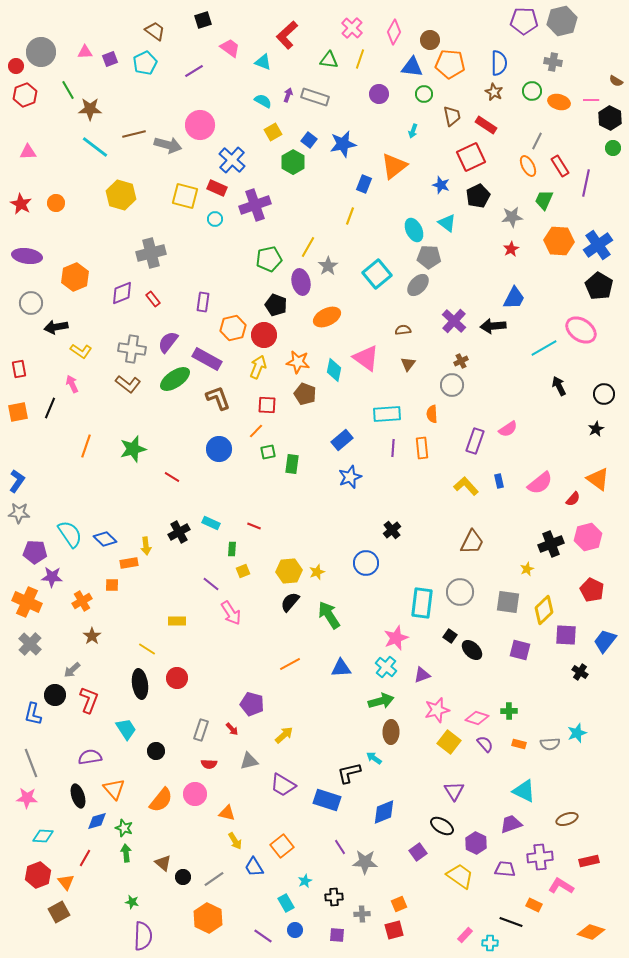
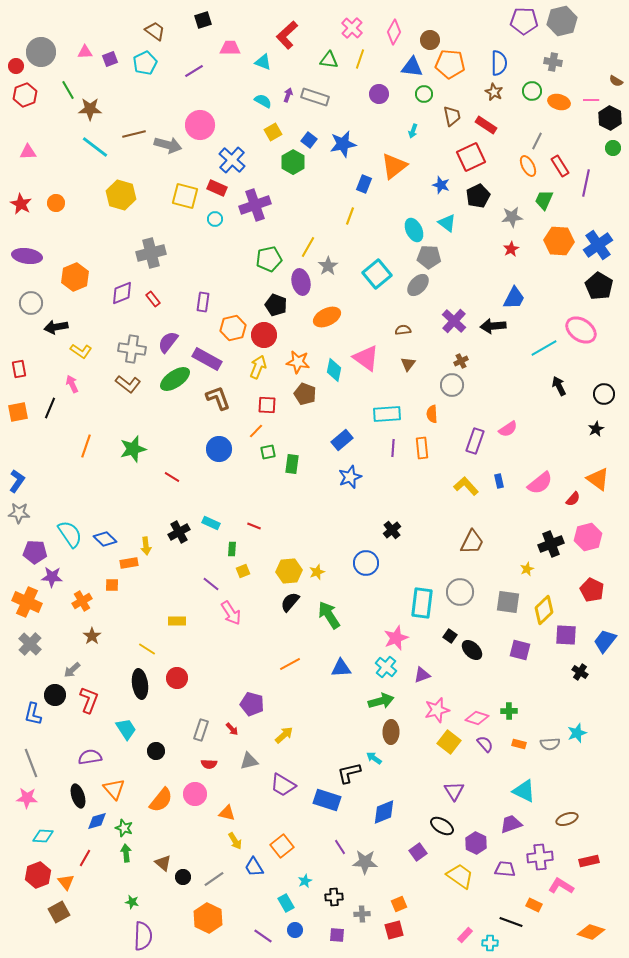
pink trapezoid at (230, 48): rotated 35 degrees counterclockwise
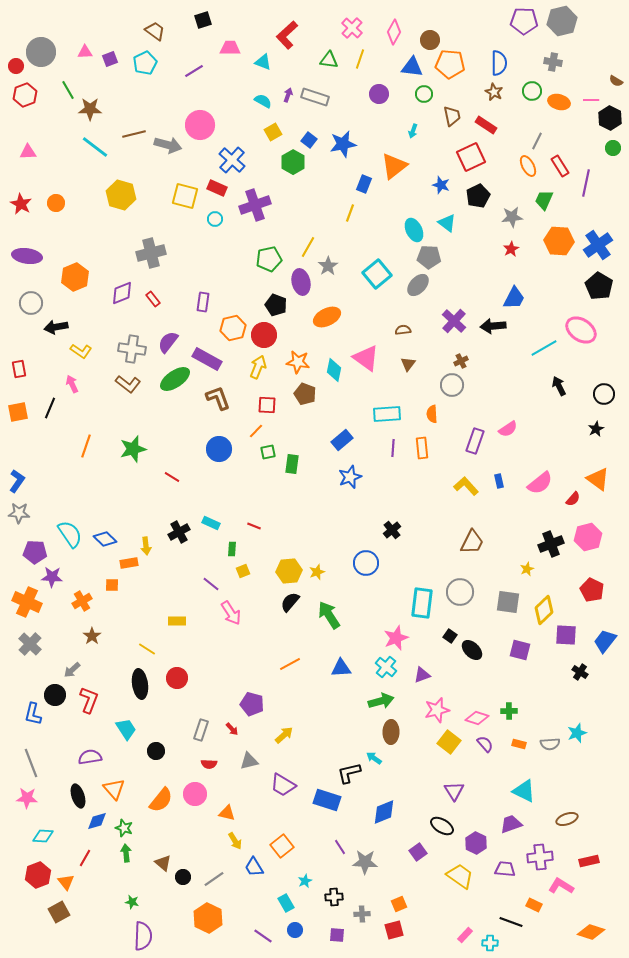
yellow line at (350, 216): moved 3 px up
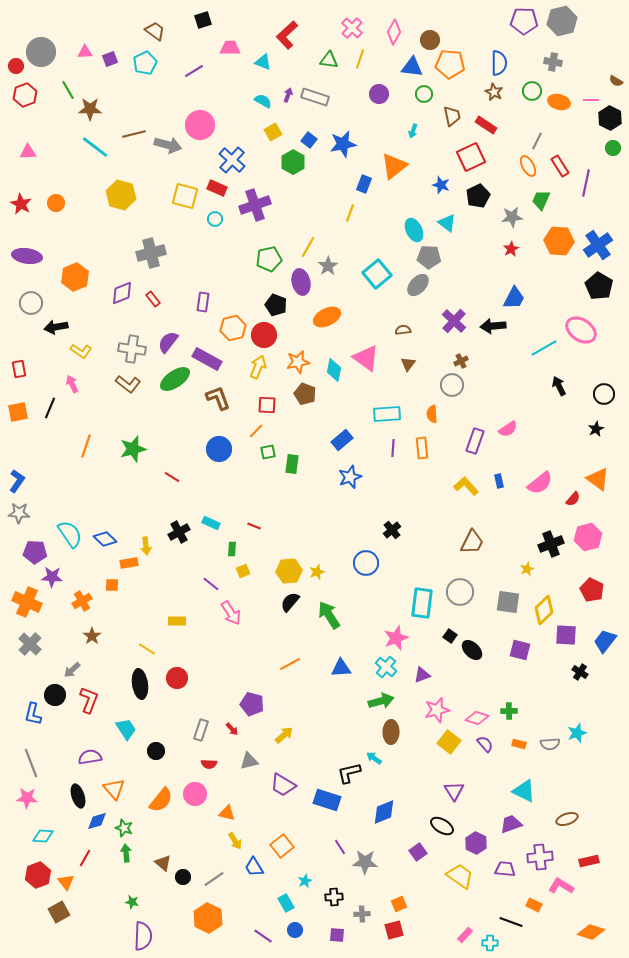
green trapezoid at (544, 200): moved 3 px left
orange star at (298, 362): rotated 20 degrees counterclockwise
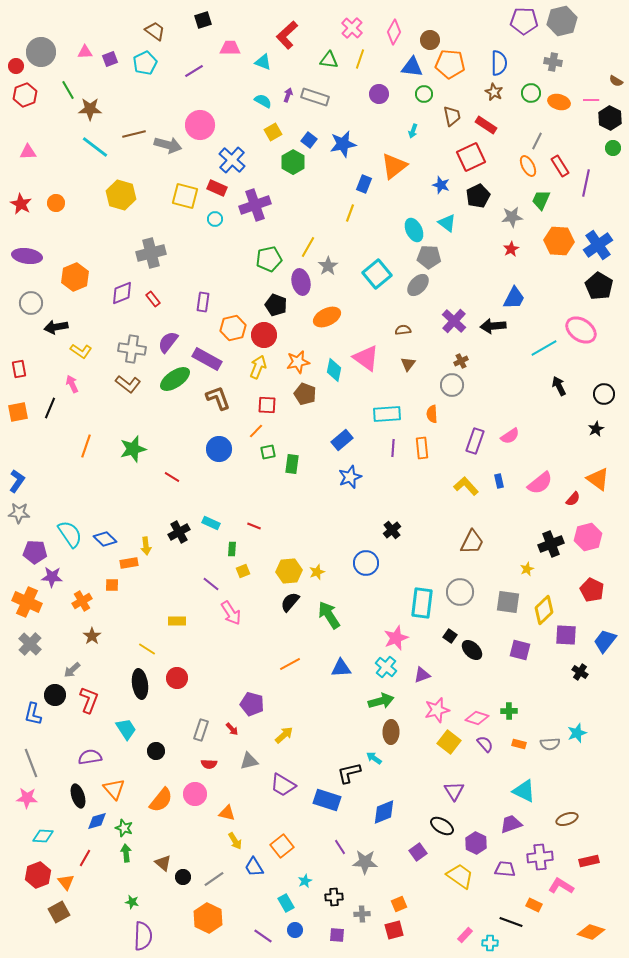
green circle at (532, 91): moved 1 px left, 2 px down
pink semicircle at (508, 429): moved 2 px right, 7 px down
